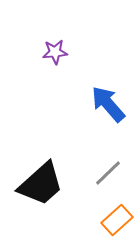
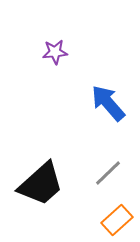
blue arrow: moved 1 px up
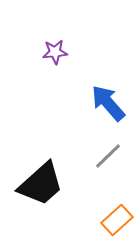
gray line: moved 17 px up
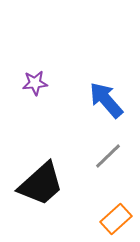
purple star: moved 20 px left, 31 px down
blue arrow: moved 2 px left, 3 px up
orange rectangle: moved 1 px left, 1 px up
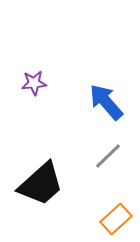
purple star: moved 1 px left
blue arrow: moved 2 px down
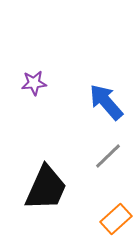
black trapezoid: moved 5 px right, 4 px down; rotated 24 degrees counterclockwise
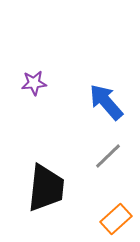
black trapezoid: rotated 18 degrees counterclockwise
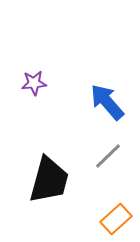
blue arrow: moved 1 px right
black trapezoid: moved 3 px right, 8 px up; rotated 9 degrees clockwise
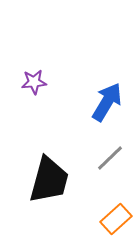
purple star: moved 1 px up
blue arrow: rotated 72 degrees clockwise
gray line: moved 2 px right, 2 px down
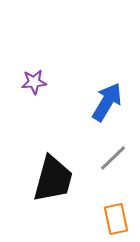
gray line: moved 3 px right
black trapezoid: moved 4 px right, 1 px up
orange rectangle: rotated 60 degrees counterclockwise
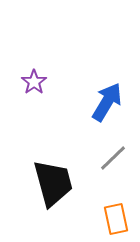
purple star: rotated 30 degrees counterclockwise
black trapezoid: moved 4 px down; rotated 30 degrees counterclockwise
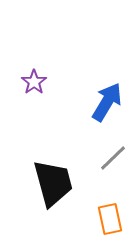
orange rectangle: moved 6 px left
